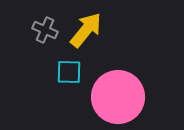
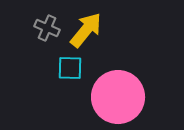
gray cross: moved 2 px right, 2 px up
cyan square: moved 1 px right, 4 px up
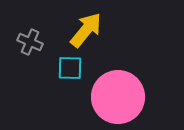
gray cross: moved 17 px left, 14 px down
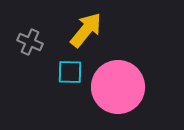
cyan square: moved 4 px down
pink circle: moved 10 px up
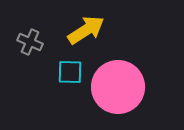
yellow arrow: rotated 18 degrees clockwise
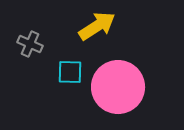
yellow arrow: moved 11 px right, 4 px up
gray cross: moved 2 px down
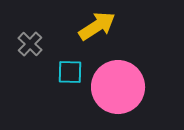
gray cross: rotated 20 degrees clockwise
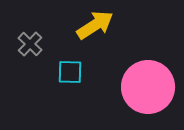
yellow arrow: moved 2 px left, 1 px up
pink circle: moved 30 px right
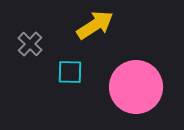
pink circle: moved 12 px left
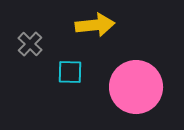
yellow arrow: rotated 27 degrees clockwise
